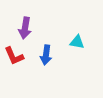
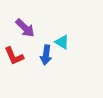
purple arrow: rotated 55 degrees counterclockwise
cyan triangle: moved 15 px left; rotated 21 degrees clockwise
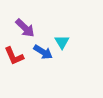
cyan triangle: rotated 28 degrees clockwise
blue arrow: moved 3 px left, 3 px up; rotated 66 degrees counterclockwise
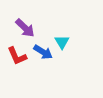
red L-shape: moved 3 px right
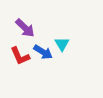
cyan triangle: moved 2 px down
red L-shape: moved 3 px right
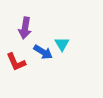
purple arrow: rotated 55 degrees clockwise
red L-shape: moved 4 px left, 6 px down
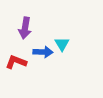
blue arrow: rotated 30 degrees counterclockwise
red L-shape: rotated 135 degrees clockwise
